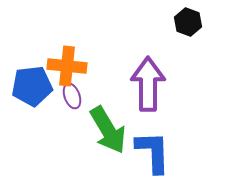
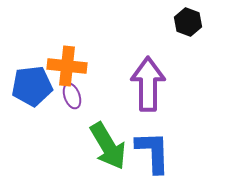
green arrow: moved 16 px down
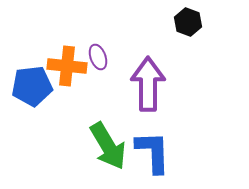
purple ellipse: moved 26 px right, 39 px up
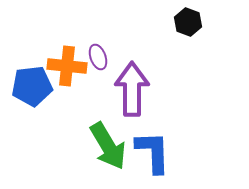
purple arrow: moved 16 px left, 5 px down
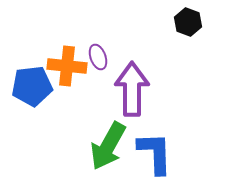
green arrow: rotated 60 degrees clockwise
blue L-shape: moved 2 px right, 1 px down
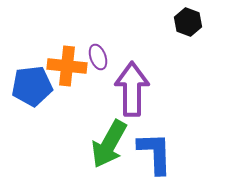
green arrow: moved 1 px right, 2 px up
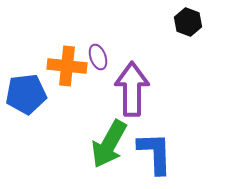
blue pentagon: moved 6 px left, 8 px down
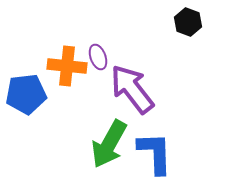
purple arrow: rotated 38 degrees counterclockwise
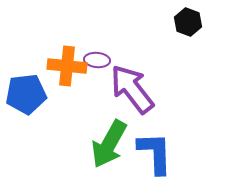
purple ellipse: moved 1 px left, 3 px down; rotated 65 degrees counterclockwise
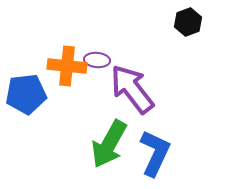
black hexagon: rotated 20 degrees clockwise
blue L-shape: rotated 27 degrees clockwise
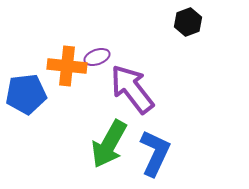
purple ellipse: moved 3 px up; rotated 25 degrees counterclockwise
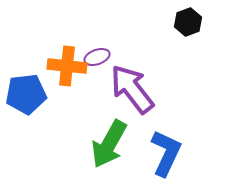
blue L-shape: moved 11 px right
